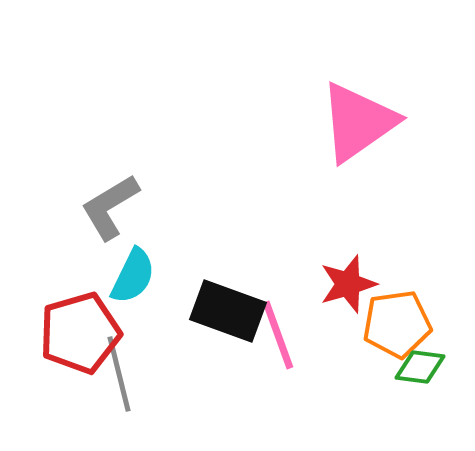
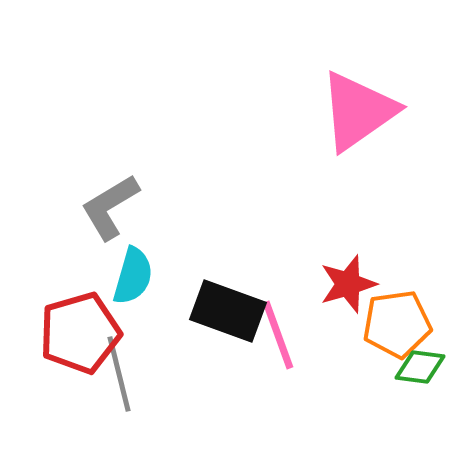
pink triangle: moved 11 px up
cyan semicircle: rotated 10 degrees counterclockwise
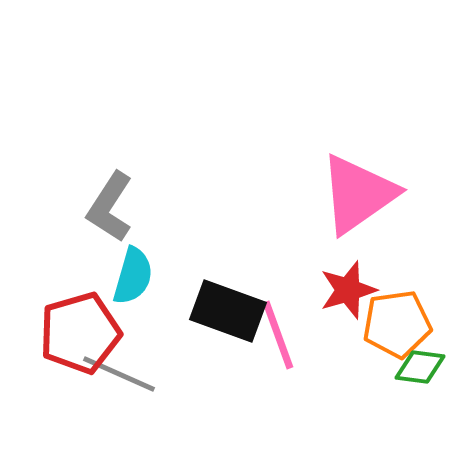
pink triangle: moved 83 px down
gray L-shape: rotated 26 degrees counterclockwise
red star: moved 6 px down
gray line: rotated 52 degrees counterclockwise
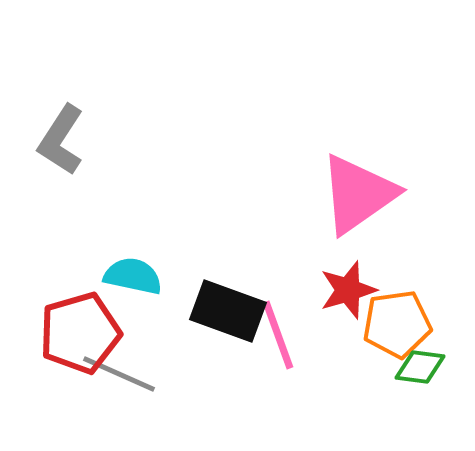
gray L-shape: moved 49 px left, 67 px up
cyan semicircle: rotated 94 degrees counterclockwise
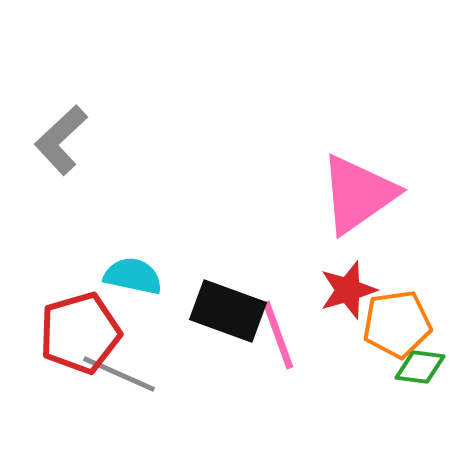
gray L-shape: rotated 14 degrees clockwise
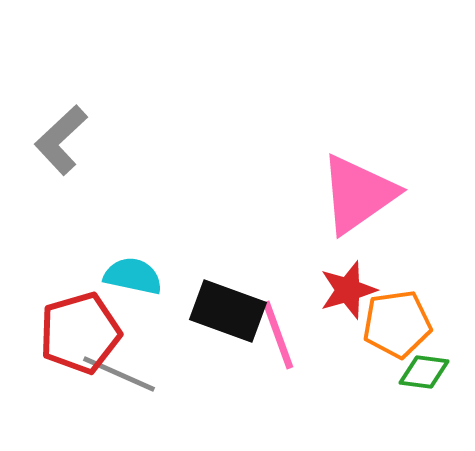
green diamond: moved 4 px right, 5 px down
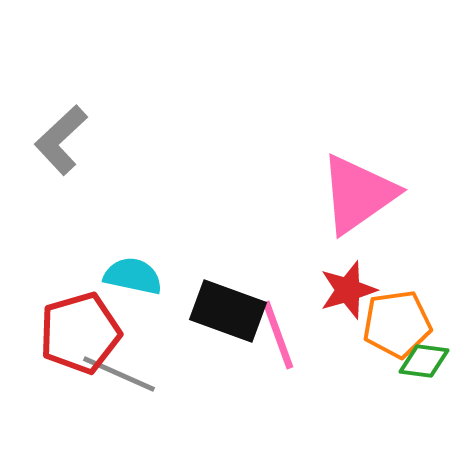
green diamond: moved 11 px up
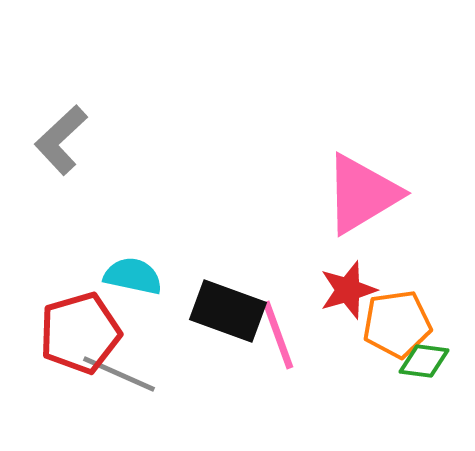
pink triangle: moved 4 px right; rotated 4 degrees clockwise
